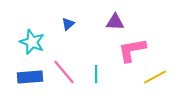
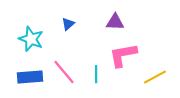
cyan star: moved 1 px left, 3 px up
pink L-shape: moved 9 px left, 5 px down
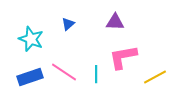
pink L-shape: moved 2 px down
pink line: rotated 16 degrees counterclockwise
blue rectangle: rotated 15 degrees counterclockwise
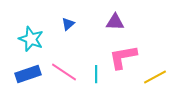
blue rectangle: moved 2 px left, 3 px up
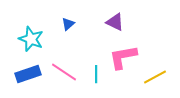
purple triangle: rotated 24 degrees clockwise
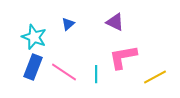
cyan star: moved 3 px right, 2 px up
blue rectangle: moved 5 px right, 7 px up; rotated 50 degrees counterclockwise
